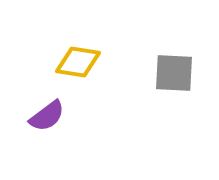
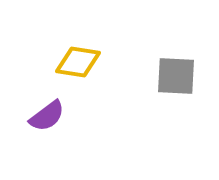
gray square: moved 2 px right, 3 px down
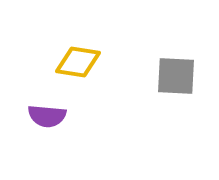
purple semicircle: rotated 42 degrees clockwise
